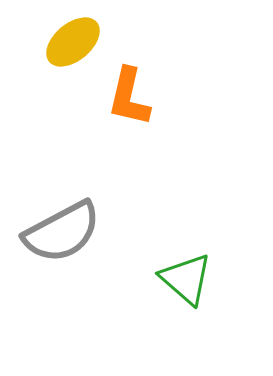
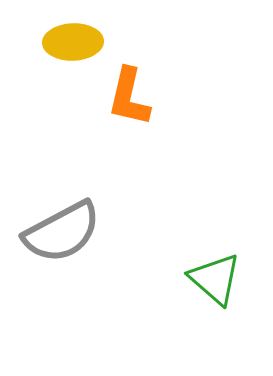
yellow ellipse: rotated 38 degrees clockwise
green triangle: moved 29 px right
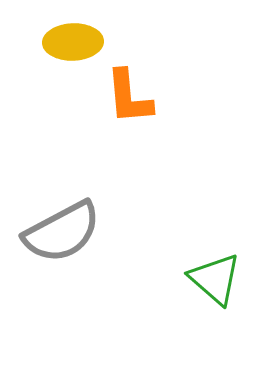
orange L-shape: rotated 18 degrees counterclockwise
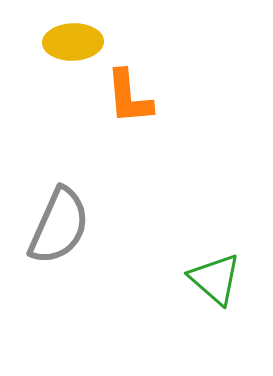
gray semicircle: moved 3 px left, 6 px up; rotated 38 degrees counterclockwise
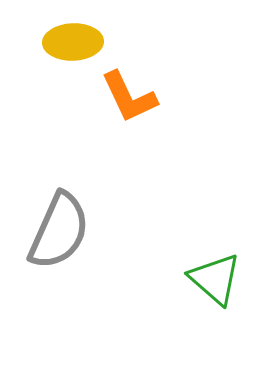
orange L-shape: rotated 20 degrees counterclockwise
gray semicircle: moved 5 px down
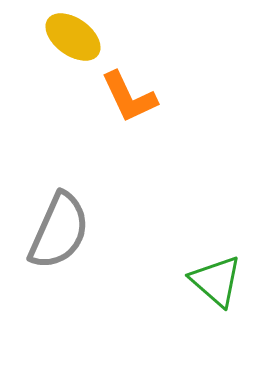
yellow ellipse: moved 5 px up; rotated 38 degrees clockwise
green triangle: moved 1 px right, 2 px down
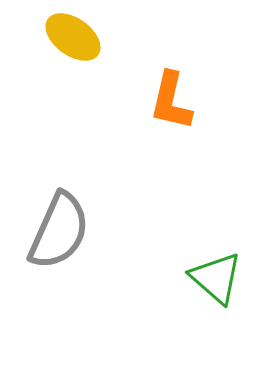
orange L-shape: moved 42 px right, 4 px down; rotated 38 degrees clockwise
green triangle: moved 3 px up
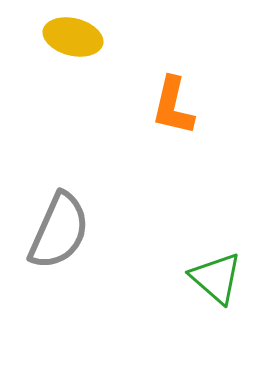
yellow ellipse: rotated 22 degrees counterclockwise
orange L-shape: moved 2 px right, 5 px down
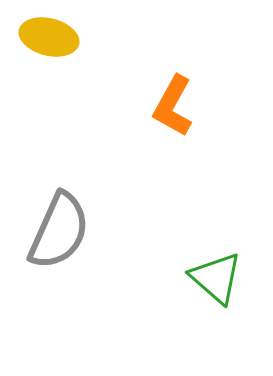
yellow ellipse: moved 24 px left
orange L-shape: rotated 16 degrees clockwise
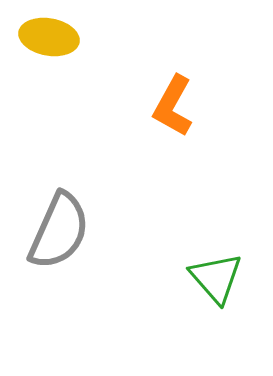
yellow ellipse: rotated 4 degrees counterclockwise
green triangle: rotated 8 degrees clockwise
